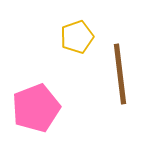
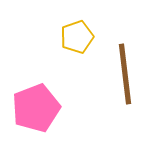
brown line: moved 5 px right
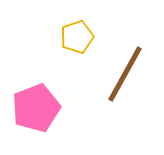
brown line: rotated 36 degrees clockwise
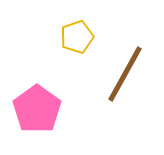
pink pentagon: moved 1 px right, 1 px down; rotated 15 degrees counterclockwise
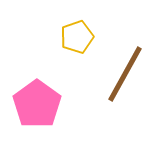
pink pentagon: moved 5 px up
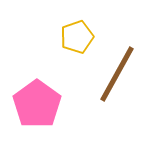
brown line: moved 8 px left
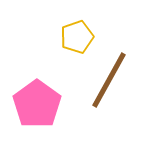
brown line: moved 8 px left, 6 px down
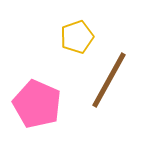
pink pentagon: rotated 12 degrees counterclockwise
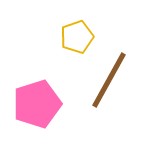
pink pentagon: rotated 30 degrees clockwise
